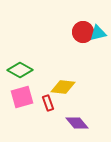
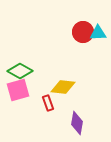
cyan triangle: rotated 12 degrees clockwise
green diamond: moved 1 px down
pink square: moved 4 px left, 7 px up
purple diamond: rotated 50 degrees clockwise
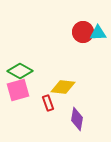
purple diamond: moved 4 px up
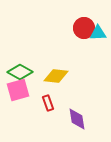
red circle: moved 1 px right, 4 px up
green diamond: moved 1 px down
yellow diamond: moved 7 px left, 11 px up
purple diamond: rotated 20 degrees counterclockwise
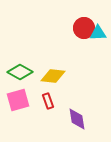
yellow diamond: moved 3 px left
pink square: moved 10 px down
red rectangle: moved 2 px up
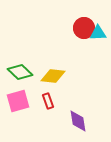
green diamond: rotated 15 degrees clockwise
pink square: moved 1 px down
purple diamond: moved 1 px right, 2 px down
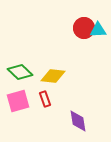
cyan triangle: moved 3 px up
red rectangle: moved 3 px left, 2 px up
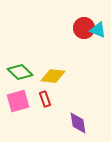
cyan triangle: rotated 24 degrees clockwise
purple diamond: moved 2 px down
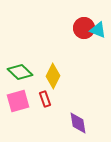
yellow diamond: rotated 70 degrees counterclockwise
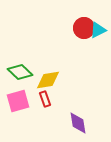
cyan triangle: rotated 48 degrees counterclockwise
yellow diamond: moved 5 px left, 4 px down; rotated 55 degrees clockwise
